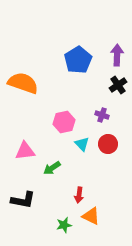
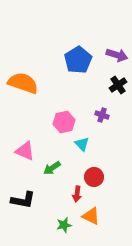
purple arrow: rotated 105 degrees clockwise
red circle: moved 14 px left, 33 px down
pink triangle: rotated 30 degrees clockwise
red arrow: moved 2 px left, 1 px up
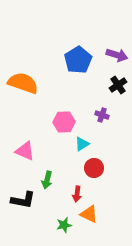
pink hexagon: rotated 10 degrees clockwise
cyan triangle: rotated 42 degrees clockwise
green arrow: moved 5 px left, 12 px down; rotated 42 degrees counterclockwise
red circle: moved 9 px up
orange triangle: moved 2 px left, 2 px up
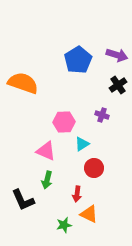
pink triangle: moved 21 px right
black L-shape: rotated 55 degrees clockwise
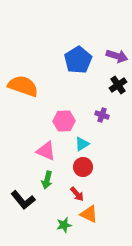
purple arrow: moved 1 px down
orange semicircle: moved 3 px down
pink hexagon: moved 1 px up
red circle: moved 11 px left, 1 px up
red arrow: rotated 49 degrees counterclockwise
black L-shape: rotated 15 degrees counterclockwise
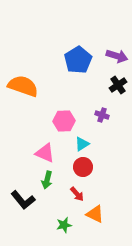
pink triangle: moved 1 px left, 2 px down
orange triangle: moved 6 px right
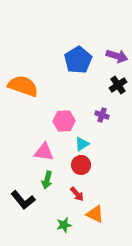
pink triangle: moved 1 px left, 1 px up; rotated 15 degrees counterclockwise
red circle: moved 2 px left, 2 px up
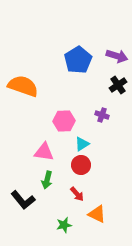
orange triangle: moved 2 px right
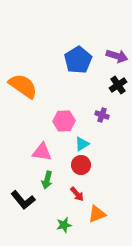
orange semicircle: rotated 16 degrees clockwise
pink triangle: moved 2 px left
orange triangle: rotated 48 degrees counterclockwise
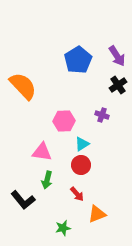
purple arrow: rotated 40 degrees clockwise
orange semicircle: rotated 12 degrees clockwise
green star: moved 1 px left, 3 px down
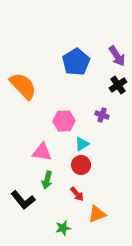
blue pentagon: moved 2 px left, 2 px down
